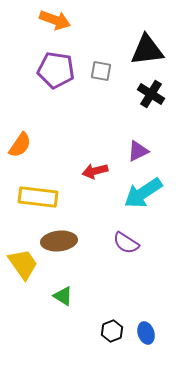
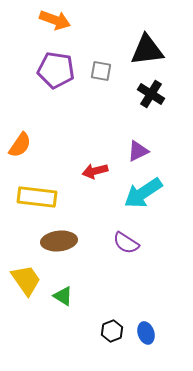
yellow rectangle: moved 1 px left
yellow trapezoid: moved 3 px right, 16 px down
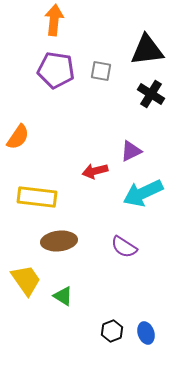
orange arrow: moved 1 px left; rotated 104 degrees counterclockwise
orange semicircle: moved 2 px left, 8 px up
purple triangle: moved 7 px left
cyan arrow: rotated 9 degrees clockwise
purple semicircle: moved 2 px left, 4 px down
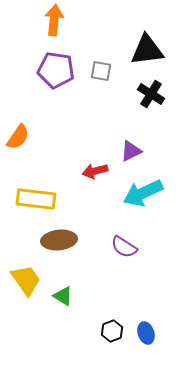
yellow rectangle: moved 1 px left, 2 px down
brown ellipse: moved 1 px up
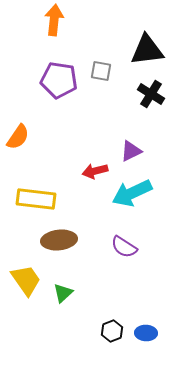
purple pentagon: moved 3 px right, 10 px down
cyan arrow: moved 11 px left
green triangle: moved 3 px up; rotated 45 degrees clockwise
blue ellipse: rotated 70 degrees counterclockwise
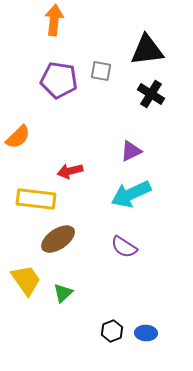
orange semicircle: rotated 12 degrees clockwise
red arrow: moved 25 px left
cyan arrow: moved 1 px left, 1 px down
brown ellipse: moved 1 px left, 1 px up; rotated 28 degrees counterclockwise
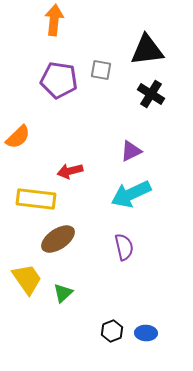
gray square: moved 1 px up
purple semicircle: rotated 136 degrees counterclockwise
yellow trapezoid: moved 1 px right, 1 px up
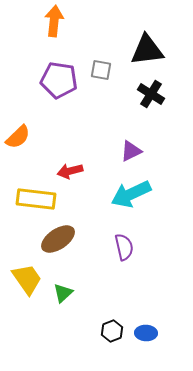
orange arrow: moved 1 px down
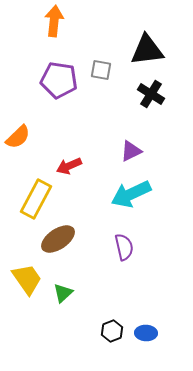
red arrow: moved 1 px left, 5 px up; rotated 10 degrees counterclockwise
yellow rectangle: rotated 69 degrees counterclockwise
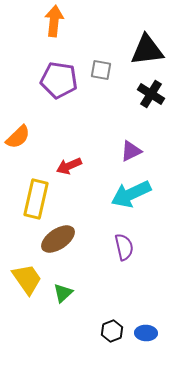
yellow rectangle: rotated 15 degrees counterclockwise
